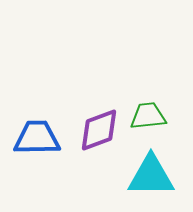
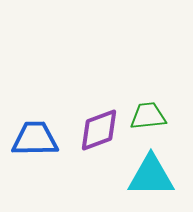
blue trapezoid: moved 2 px left, 1 px down
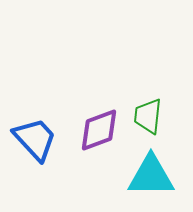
green trapezoid: rotated 78 degrees counterclockwise
blue trapezoid: rotated 48 degrees clockwise
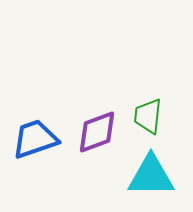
purple diamond: moved 2 px left, 2 px down
blue trapezoid: rotated 66 degrees counterclockwise
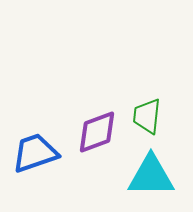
green trapezoid: moved 1 px left
blue trapezoid: moved 14 px down
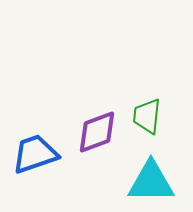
blue trapezoid: moved 1 px down
cyan triangle: moved 6 px down
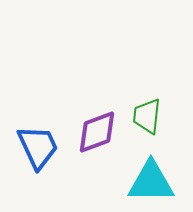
blue trapezoid: moved 3 px right, 7 px up; rotated 84 degrees clockwise
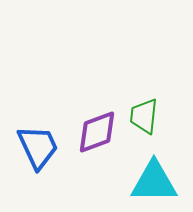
green trapezoid: moved 3 px left
cyan triangle: moved 3 px right
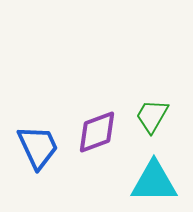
green trapezoid: moved 8 px right; rotated 24 degrees clockwise
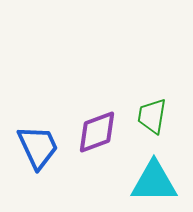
green trapezoid: rotated 21 degrees counterclockwise
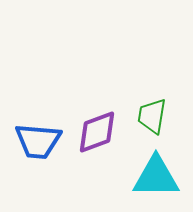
blue trapezoid: moved 6 px up; rotated 120 degrees clockwise
cyan triangle: moved 2 px right, 5 px up
